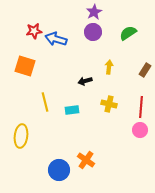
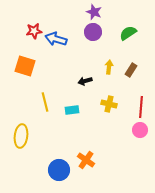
purple star: rotated 21 degrees counterclockwise
brown rectangle: moved 14 px left
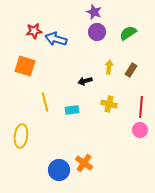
purple circle: moved 4 px right
orange cross: moved 2 px left, 3 px down
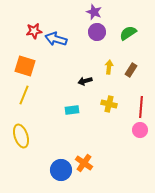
yellow line: moved 21 px left, 7 px up; rotated 36 degrees clockwise
yellow ellipse: rotated 25 degrees counterclockwise
blue circle: moved 2 px right
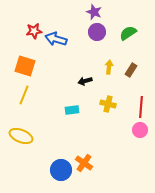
yellow cross: moved 1 px left
yellow ellipse: rotated 50 degrees counterclockwise
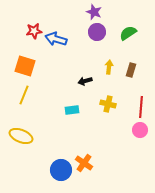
brown rectangle: rotated 16 degrees counterclockwise
